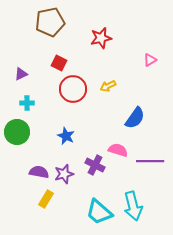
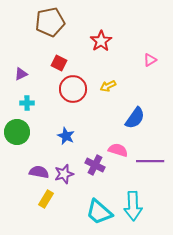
red star: moved 3 px down; rotated 20 degrees counterclockwise
cyan arrow: rotated 12 degrees clockwise
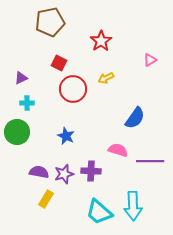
purple triangle: moved 4 px down
yellow arrow: moved 2 px left, 8 px up
purple cross: moved 4 px left, 6 px down; rotated 24 degrees counterclockwise
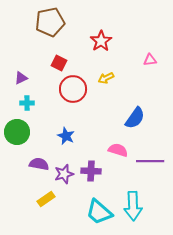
pink triangle: rotated 24 degrees clockwise
purple semicircle: moved 8 px up
yellow rectangle: rotated 24 degrees clockwise
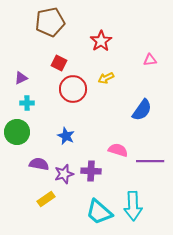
blue semicircle: moved 7 px right, 8 px up
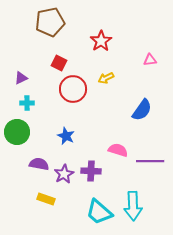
purple star: rotated 12 degrees counterclockwise
yellow rectangle: rotated 54 degrees clockwise
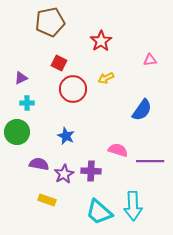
yellow rectangle: moved 1 px right, 1 px down
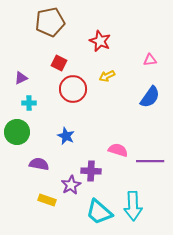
red star: moved 1 px left; rotated 15 degrees counterclockwise
yellow arrow: moved 1 px right, 2 px up
cyan cross: moved 2 px right
blue semicircle: moved 8 px right, 13 px up
purple star: moved 7 px right, 11 px down
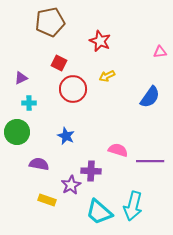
pink triangle: moved 10 px right, 8 px up
cyan arrow: rotated 16 degrees clockwise
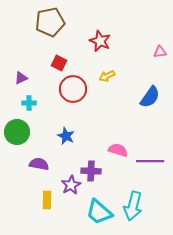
yellow rectangle: rotated 72 degrees clockwise
